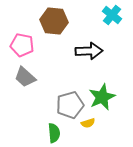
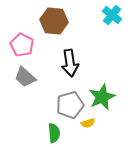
pink pentagon: rotated 15 degrees clockwise
black arrow: moved 19 px left, 12 px down; rotated 84 degrees clockwise
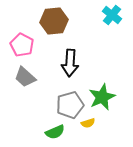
brown hexagon: rotated 12 degrees counterclockwise
black arrow: rotated 12 degrees clockwise
green semicircle: moved 1 px right, 1 px up; rotated 72 degrees clockwise
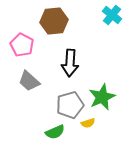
gray trapezoid: moved 4 px right, 4 px down
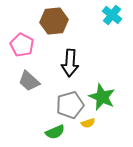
green star: rotated 24 degrees counterclockwise
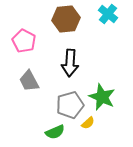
cyan cross: moved 4 px left, 1 px up
brown hexagon: moved 12 px right, 2 px up
pink pentagon: moved 2 px right, 4 px up
gray trapezoid: rotated 20 degrees clockwise
yellow semicircle: rotated 24 degrees counterclockwise
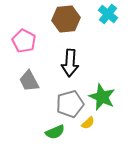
gray pentagon: moved 1 px up
